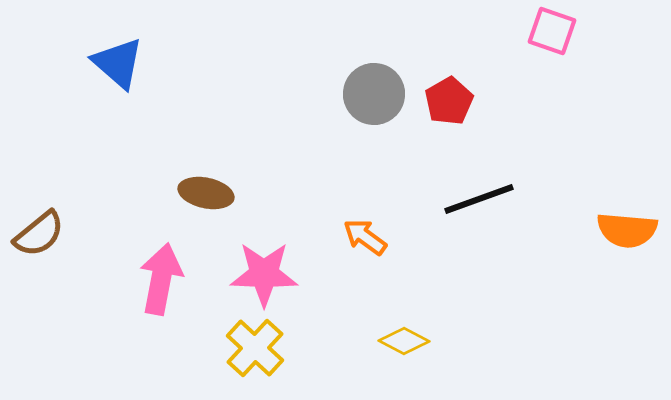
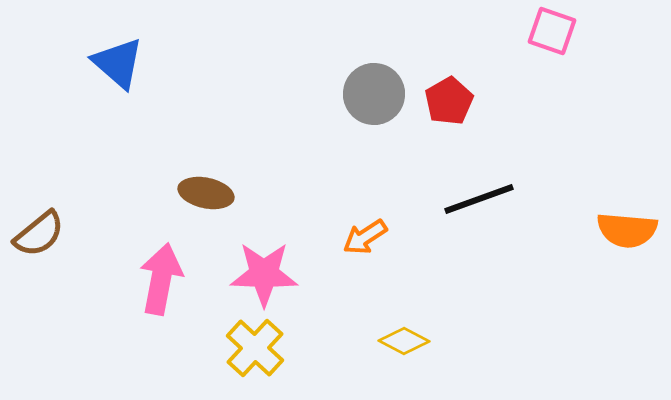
orange arrow: rotated 69 degrees counterclockwise
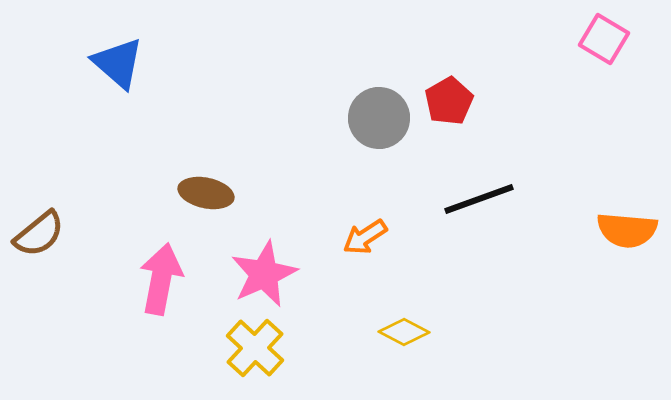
pink square: moved 52 px right, 8 px down; rotated 12 degrees clockwise
gray circle: moved 5 px right, 24 px down
pink star: rotated 26 degrees counterclockwise
yellow diamond: moved 9 px up
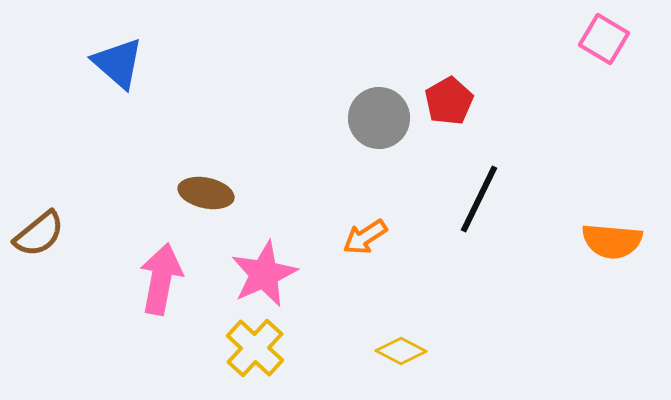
black line: rotated 44 degrees counterclockwise
orange semicircle: moved 15 px left, 11 px down
yellow diamond: moved 3 px left, 19 px down
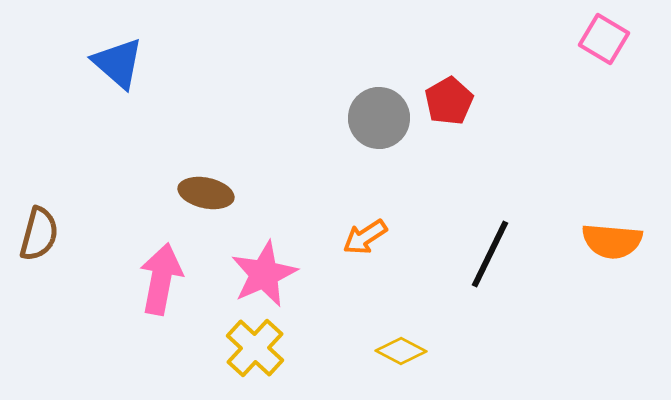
black line: moved 11 px right, 55 px down
brown semicircle: rotated 36 degrees counterclockwise
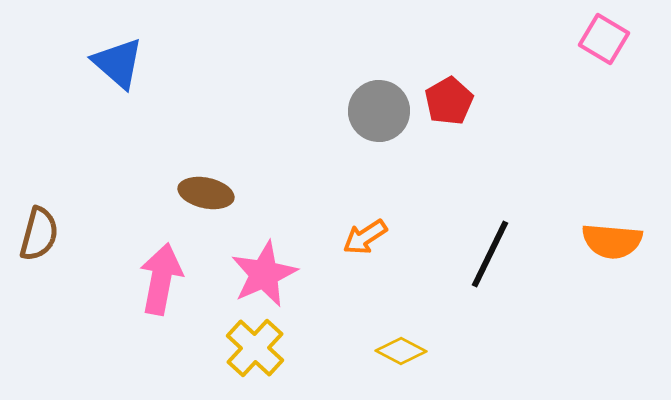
gray circle: moved 7 px up
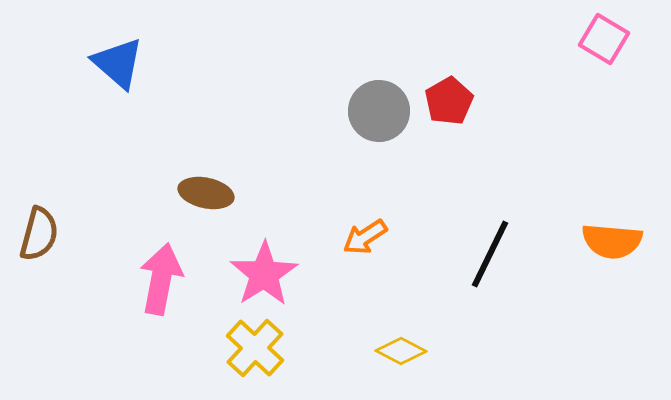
pink star: rotated 8 degrees counterclockwise
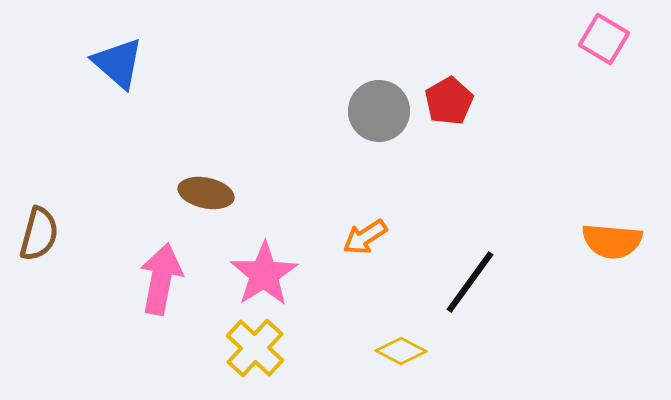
black line: moved 20 px left, 28 px down; rotated 10 degrees clockwise
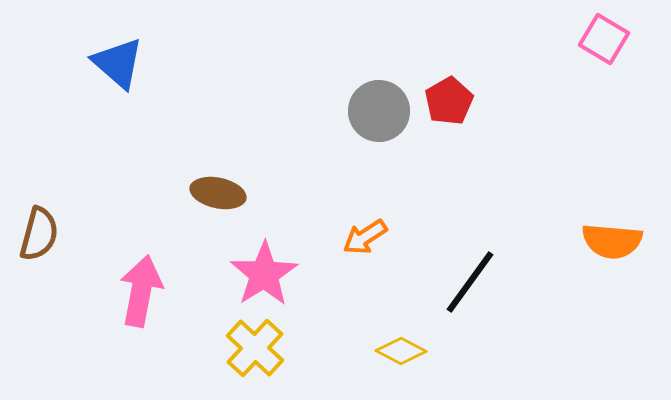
brown ellipse: moved 12 px right
pink arrow: moved 20 px left, 12 px down
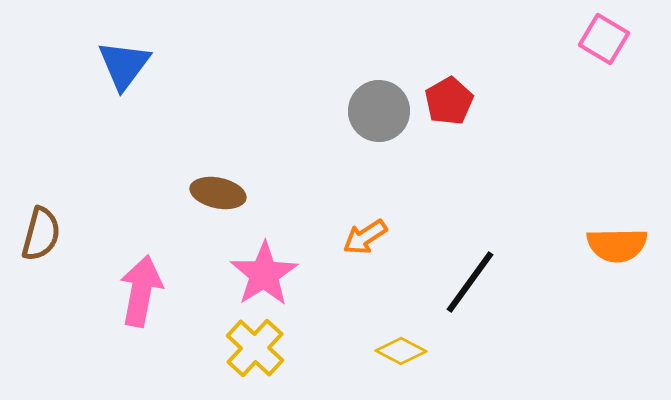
blue triangle: moved 6 px right, 2 px down; rotated 26 degrees clockwise
brown semicircle: moved 2 px right
orange semicircle: moved 5 px right, 4 px down; rotated 6 degrees counterclockwise
